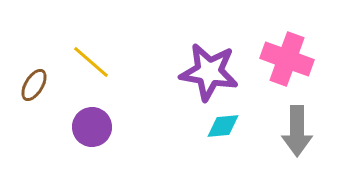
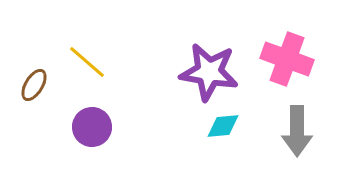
yellow line: moved 4 px left
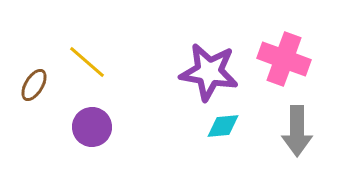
pink cross: moved 3 px left
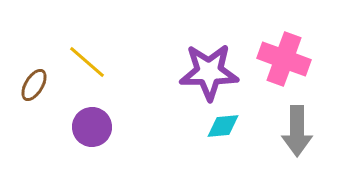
purple star: rotated 10 degrees counterclockwise
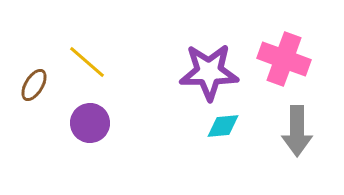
purple circle: moved 2 px left, 4 px up
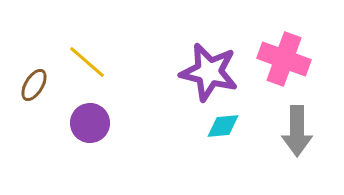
purple star: rotated 14 degrees clockwise
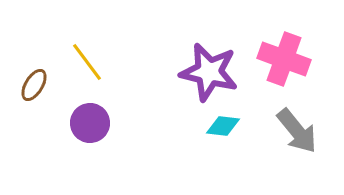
yellow line: rotated 12 degrees clockwise
cyan diamond: rotated 12 degrees clockwise
gray arrow: rotated 39 degrees counterclockwise
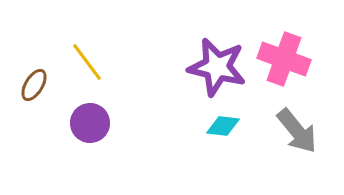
purple star: moved 8 px right, 5 px up
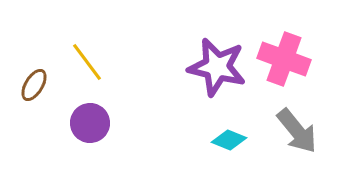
cyan diamond: moved 6 px right, 14 px down; rotated 16 degrees clockwise
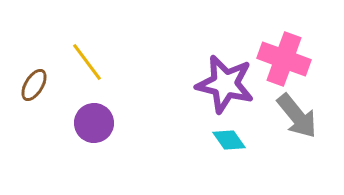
purple star: moved 8 px right, 17 px down
purple circle: moved 4 px right
gray arrow: moved 15 px up
cyan diamond: rotated 32 degrees clockwise
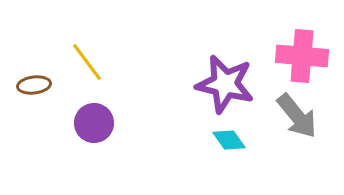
pink cross: moved 18 px right, 3 px up; rotated 15 degrees counterclockwise
brown ellipse: rotated 52 degrees clockwise
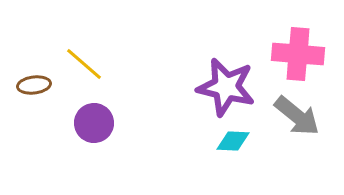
pink cross: moved 4 px left, 2 px up
yellow line: moved 3 px left, 2 px down; rotated 12 degrees counterclockwise
purple star: moved 1 px right, 3 px down
gray arrow: rotated 12 degrees counterclockwise
cyan diamond: moved 4 px right, 1 px down; rotated 52 degrees counterclockwise
